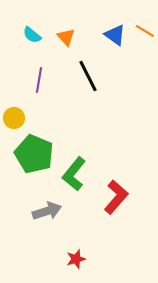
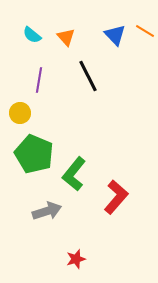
blue triangle: rotated 10 degrees clockwise
yellow circle: moved 6 px right, 5 px up
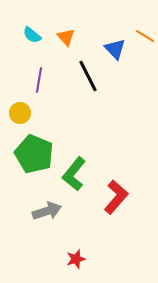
orange line: moved 5 px down
blue triangle: moved 14 px down
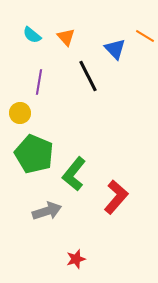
purple line: moved 2 px down
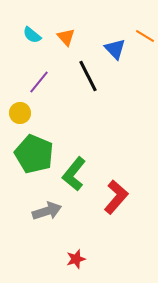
purple line: rotated 30 degrees clockwise
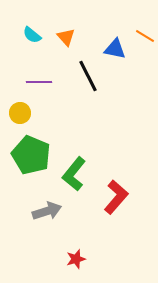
blue triangle: rotated 35 degrees counterclockwise
purple line: rotated 50 degrees clockwise
green pentagon: moved 3 px left, 1 px down
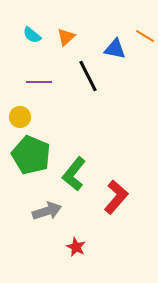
orange triangle: rotated 30 degrees clockwise
yellow circle: moved 4 px down
red star: moved 12 px up; rotated 30 degrees counterclockwise
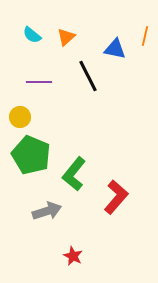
orange line: rotated 72 degrees clockwise
red star: moved 3 px left, 9 px down
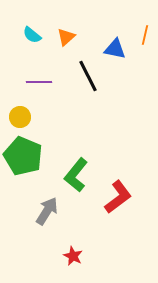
orange line: moved 1 px up
green pentagon: moved 8 px left, 1 px down
green L-shape: moved 2 px right, 1 px down
red L-shape: moved 2 px right; rotated 12 degrees clockwise
gray arrow: rotated 40 degrees counterclockwise
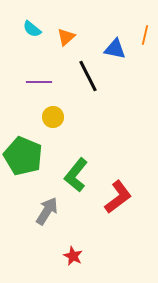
cyan semicircle: moved 6 px up
yellow circle: moved 33 px right
